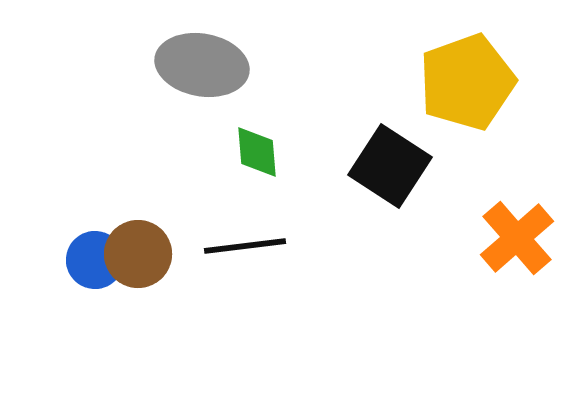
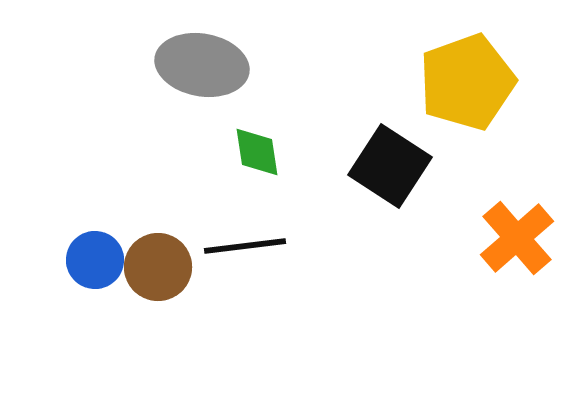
green diamond: rotated 4 degrees counterclockwise
brown circle: moved 20 px right, 13 px down
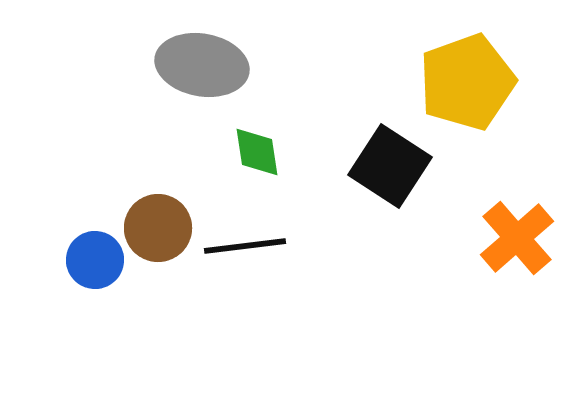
brown circle: moved 39 px up
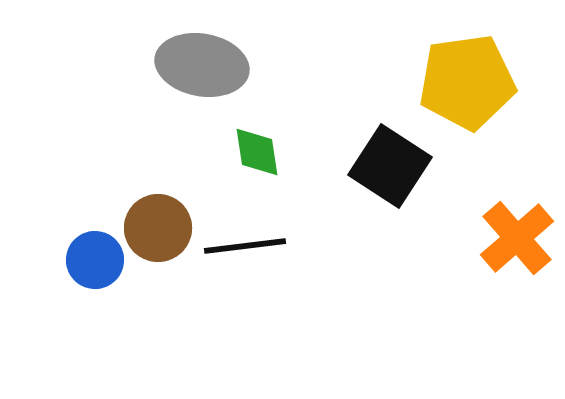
yellow pentagon: rotated 12 degrees clockwise
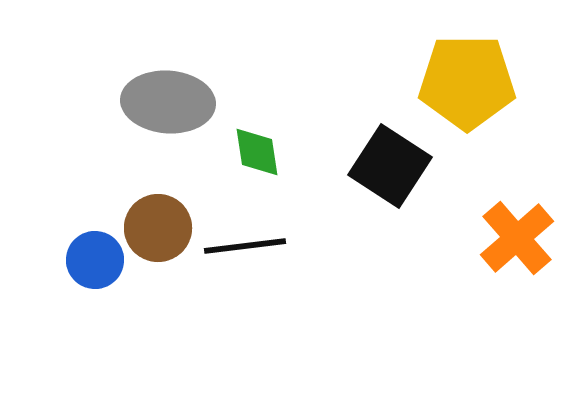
gray ellipse: moved 34 px left, 37 px down; rotated 6 degrees counterclockwise
yellow pentagon: rotated 8 degrees clockwise
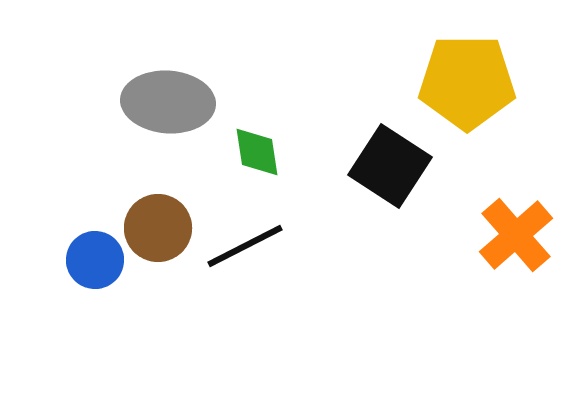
orange cross: moved 1 px left, 3 px up
black line: rotated 20 degrees counterclockwise
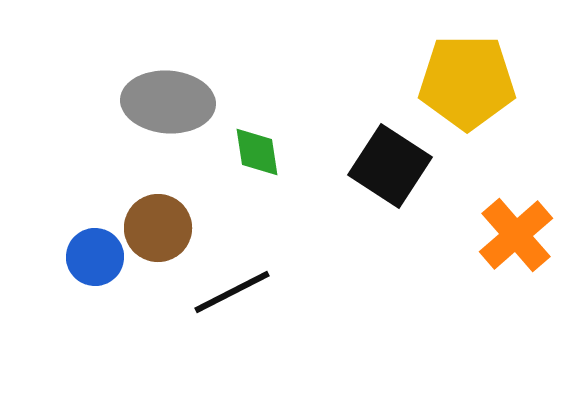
black line: moved 13 px left, 46 px down
blue circle: moved 3 px up
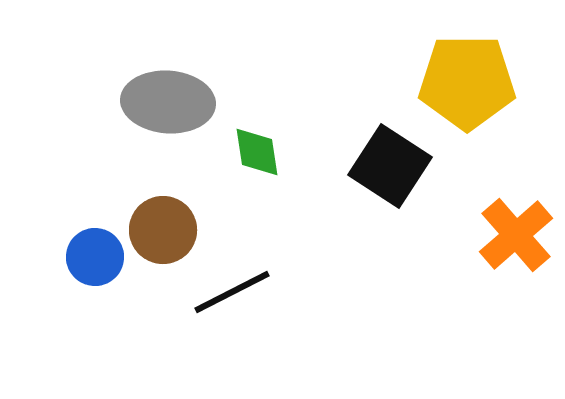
brown circle: moved 5 px right, 2 px down
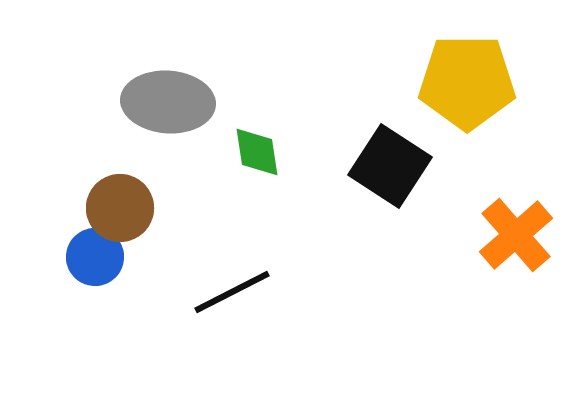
brown circle: moved 43 px left, 22 px up
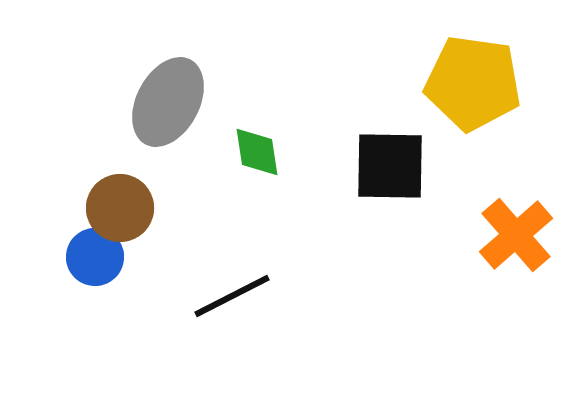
yellow pentagon: moved 6 px right, 1 px down; rotated 8 degrees clockwise
gray ellipse: rotated 66 degrees counterclockwise
black square: rotated 32 degrees counterclockwise
black line: moved 4 px down
